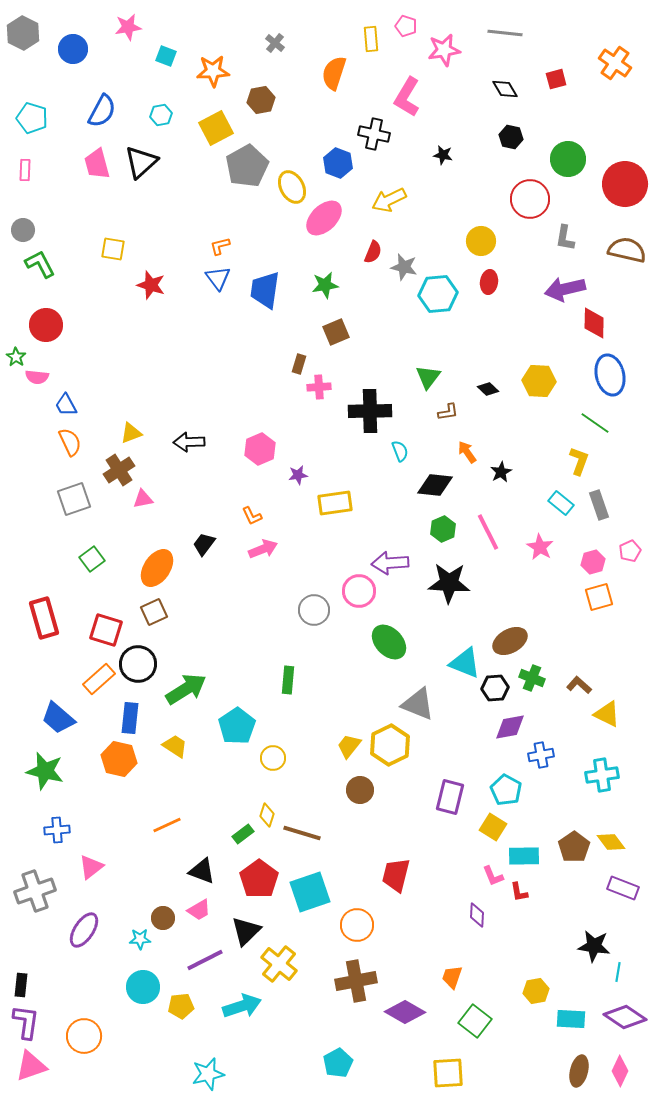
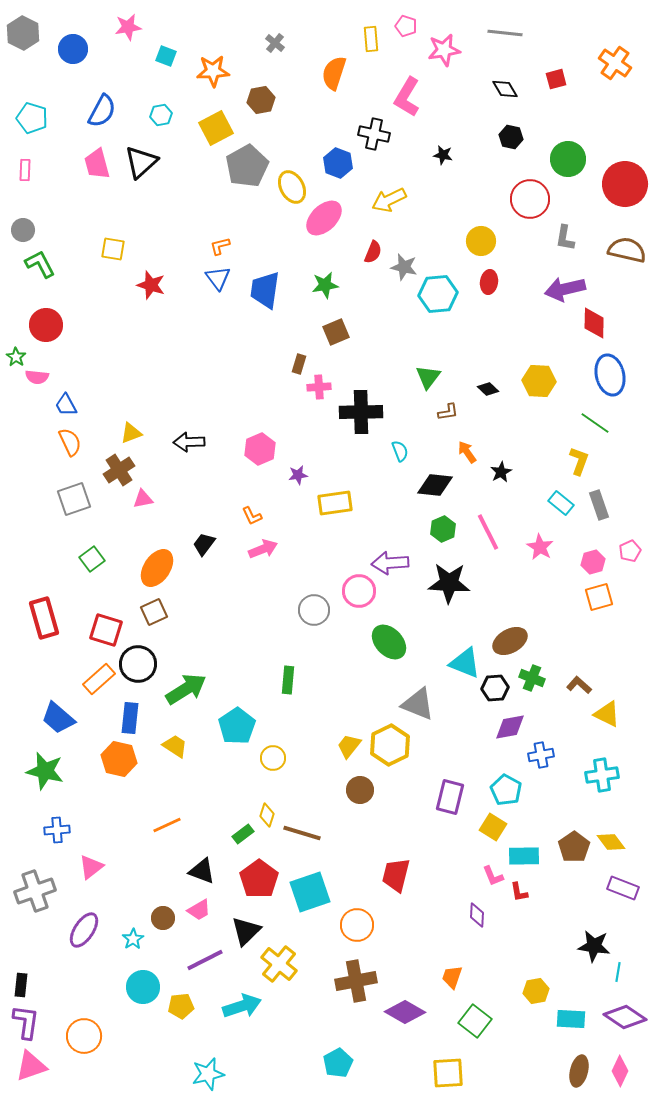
black cross at (370, 411): moved 9 px left, 1 px down
cyan star at (140, 939): moved 7 px left; rotated 30 degrees counterclockwise
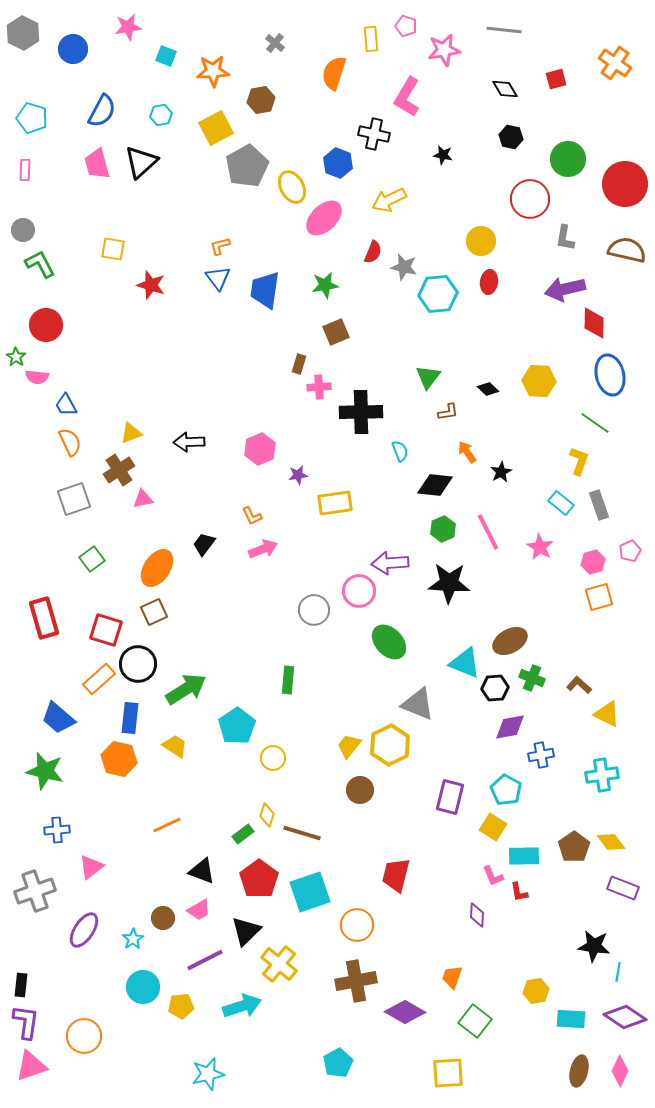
gray line at (505, 33): moved 1 px left, 3 px up
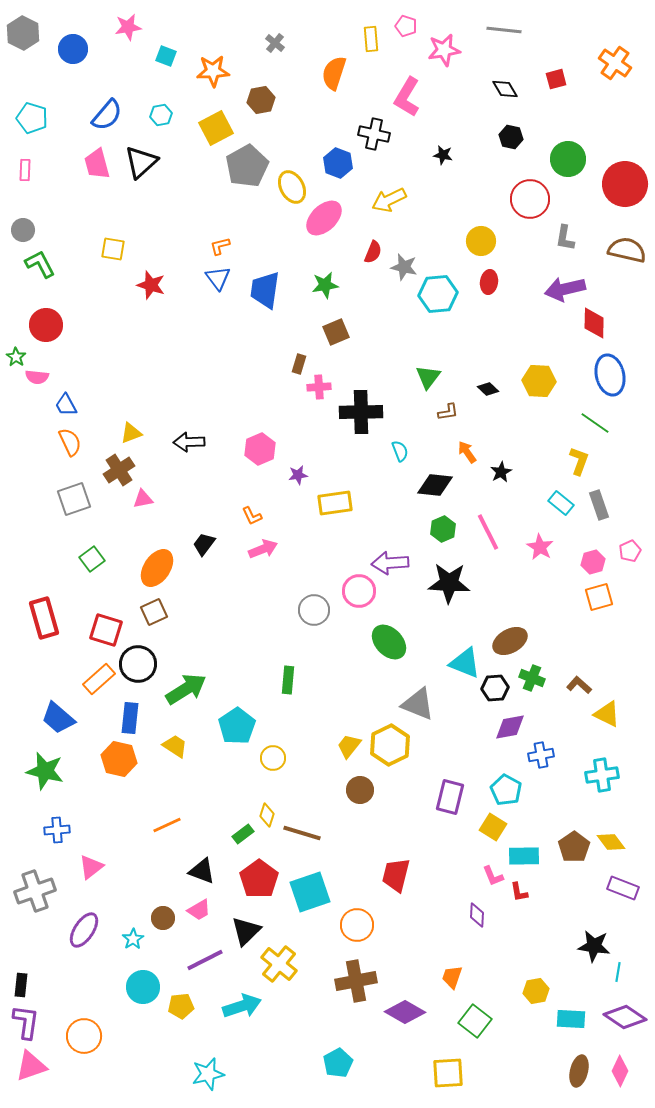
blue semicircle at (102, 111): moved 5 px right, 4 px down; rotated 12 degrees clockwise
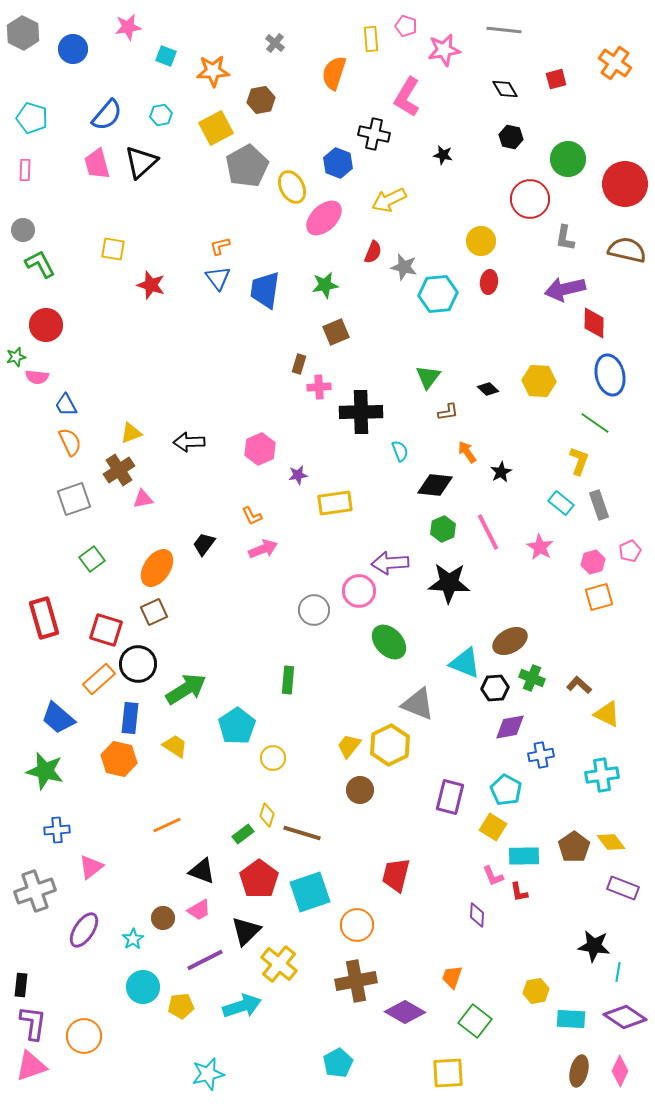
green star at (16, 357): rotated 24 degrees clockwise
purple L-shape at (26, 1022): moved 7 px right, 1 px down
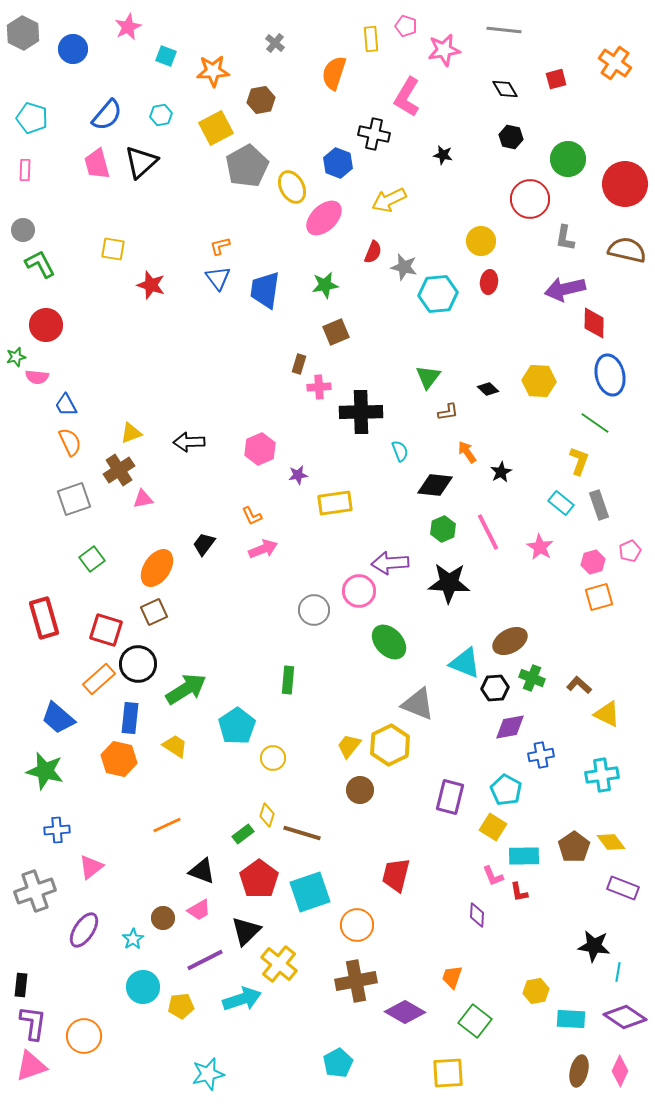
pink star at (128, 27): rotated 16 degrees counterclockwise
cyan arrow at (242, 1006): moved 7 px up
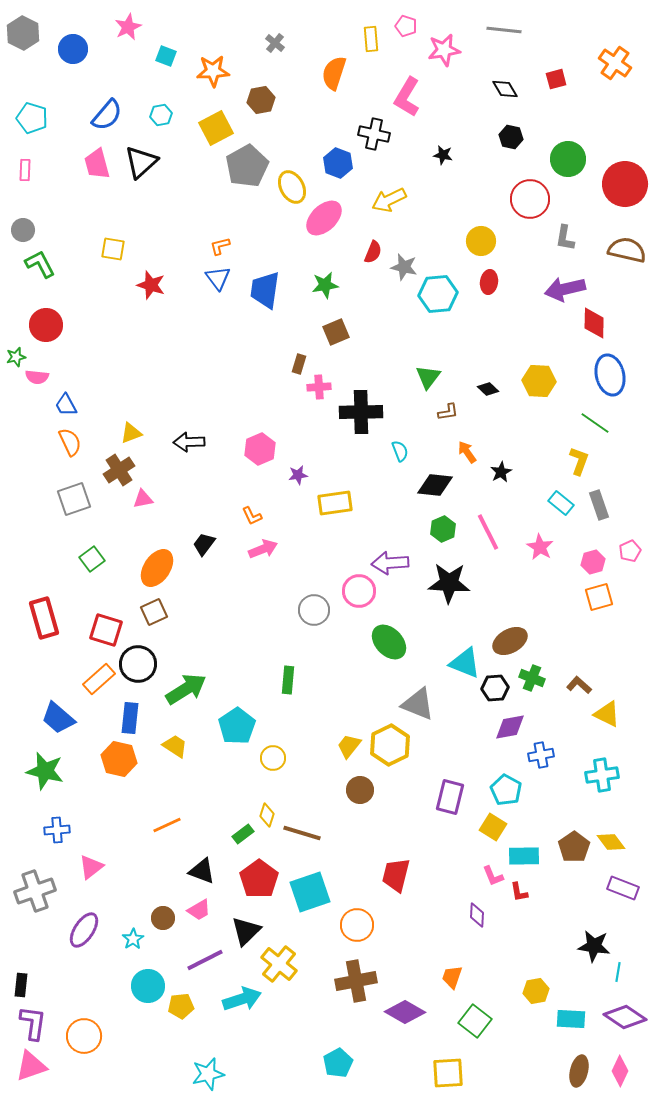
cyan circle at (143, 987): moved 5 px right, 1 px up
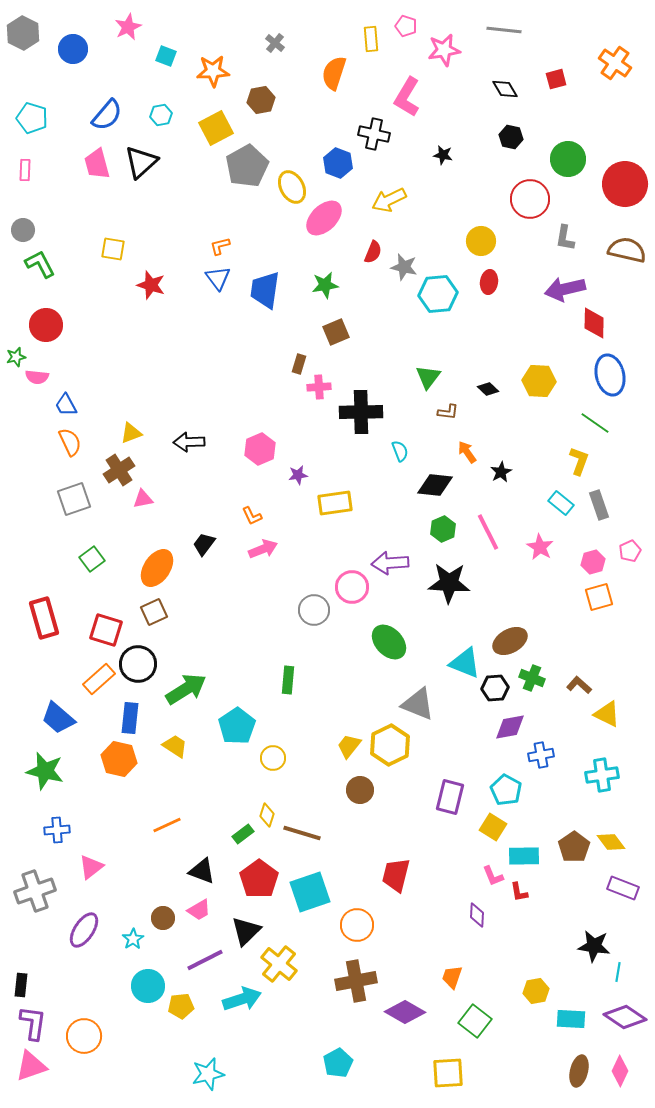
brown L-shape at (448, 412): rotated 15 degrees clockwise
pink circle at (359, 591): moved 7 px left, 4 px up
